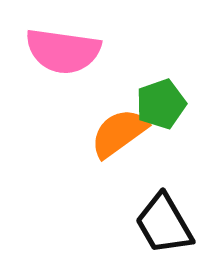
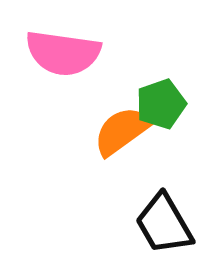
pink semicircle: moved 2 px down
orange semicircle: moved 3 px right, 2 px up
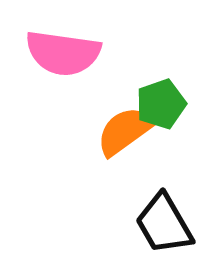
orange semicircle: moved 3 px right
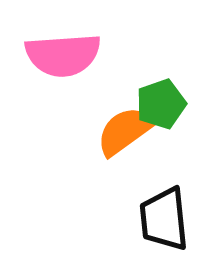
pink semicircle: moved 2 px down; rotated 12 degrees counterclockwise
black trapezoid: moved 5 px up; rotated 24 degrees clockwise
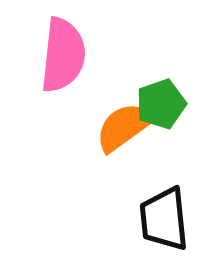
pink semicircle: rotated 80 degrees counterclockwise
orange semicircle: moved 1 px left, 4 px up
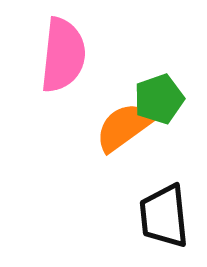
green pentagon: moved 2 px left, 5 px up
black trapezoid: moved 3 px up
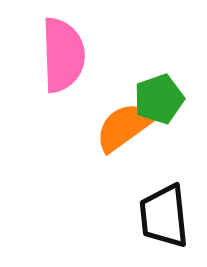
pink semicircle: rotated 8 degrees counterclockwise
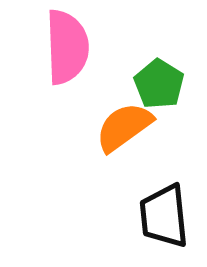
pink semicircle: moved 4 px right, 8 px up
green pentagon: moved 15 px up; rotated 21 degrees counterclockwise
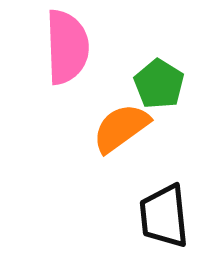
orange semicircle: moved 3 px left, 1 px down
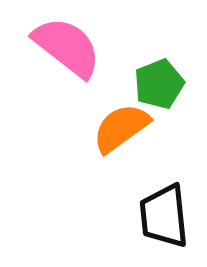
pink semicircle: rotated 50 degrees counterclockwise
green pentagon: rotated 18 degrees clockwise
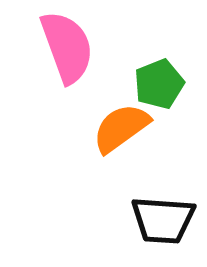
pink semicircle: rotated 32 degrees clockwise
black trapezoid: moved 1 px left, 4 px down; rotated 80 degrees counterclockwise
